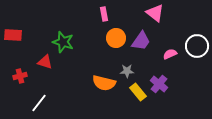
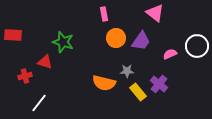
red cross: moved 5 px right
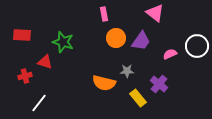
red rectangle: moved 9 px right
yellow rectangle: moved 6 px down
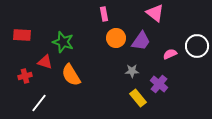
gray star: moved 5 px right
orange semicircle: moved 33 px left, 8 px up; rotated 45 degrees clockwise
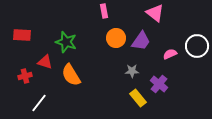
pink rectangle: moved 3 px up
green star: moved 3 px right
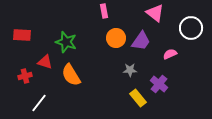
white circle: moved 6 px left, 18 px up
gray star: moved 2 px left, 1 px up
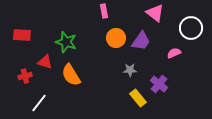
pink semicircle: moved 4 px right, 1 px up
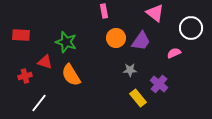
red rectangle: moved 1 px left
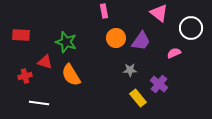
pink triangle: moved 4 px right
white line: rotated 60 degrees clockwise
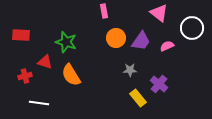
white circle: moved 1 px right
pink semicircle: moved 7 px left, 7 px up
